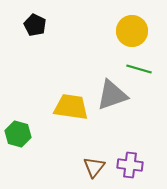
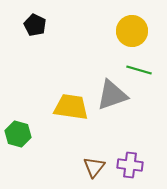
green line: moved 1 px down
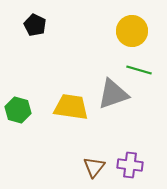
gray triangle: moved 1 px right, 1 px up
green hexagon: moved 24 px up
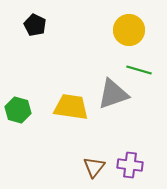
yellow circle: moved 3 px left, 1 px up
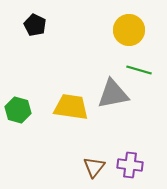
gray triangle: rotated 8 degrees clockwise
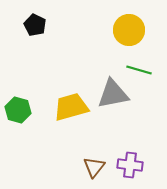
yellow trapezoid: rotated 24 degrees counterclockwise
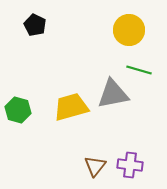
brown triangle: moved 1 px right, 1 px up
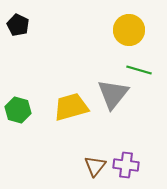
black pentagon: moved 17 px left
gray triangle: rotated 40 degrees counterclockwise
purple cross: moved 4 px left
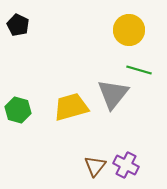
purple cross: rotated 20 degrees clockwise
